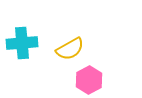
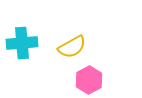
yellow semicircle: moved 2 px right, 2 px up
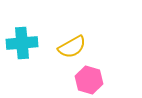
pink hexagon: rotated 16 degrees counterclockwise
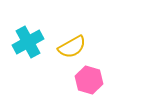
cyan cross: moved 6 px right, 1 px up; rotated 24 degrees counterclockwise
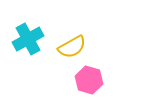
cyan cross: moved 3 px up
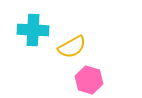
cyan cross: moved 5 px right, 9 px up; rotated 32 degrees clockwise
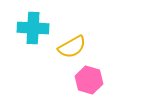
cyan cross: moved 2 px up
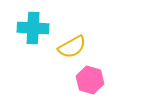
pink hexagon: moved 1 px right
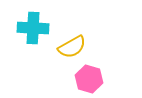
pink hexagon: moved 1 px left, 1 px up
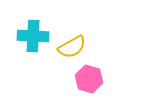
cyan cross: moved 8 px down
